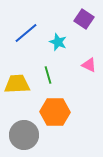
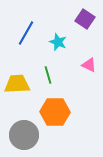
purple square: moved 1 px right
blue line: rotated 20 degrees counterclockwise
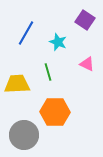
purple square: moved 1 px down
pink triangle: moved 2 px left, 1 px up
green line: moved 3 px up
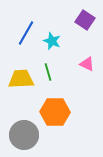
cyan star: moved 6 px left, 1 px up
yellow trapezoid: moved 4 px right, 5 px up
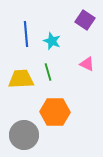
blue line: moved 1 px down; rotated 35 degrees counterclockwise
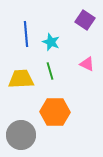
cyan star: moved 1 px left, 1 px down
green line: moved 2 px right, 1 px up
gray circle: moved 3 px left
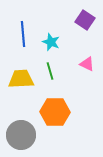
blue line: moved 3 px left
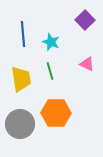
purple square: rotated 12 degrees clockwise
yellow trapezoid: rotated 84 degrees clockwise
orange hexagon: moved 1 px right, 1 px down
gray circle: moved 1 px left, 11 px up
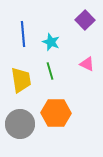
yellow trapezoid: moved 1 px down
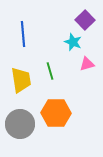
cyan star: moved 22 px right
pink triangle: rotated 42 degrees counterclockwise
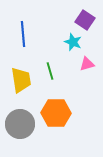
purple square: rotated 12 degrees counterclockwise
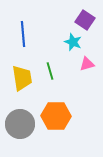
yellow trapezoid: moved 1 px right, 2 px up
orange hexagon: moved 3 px down
